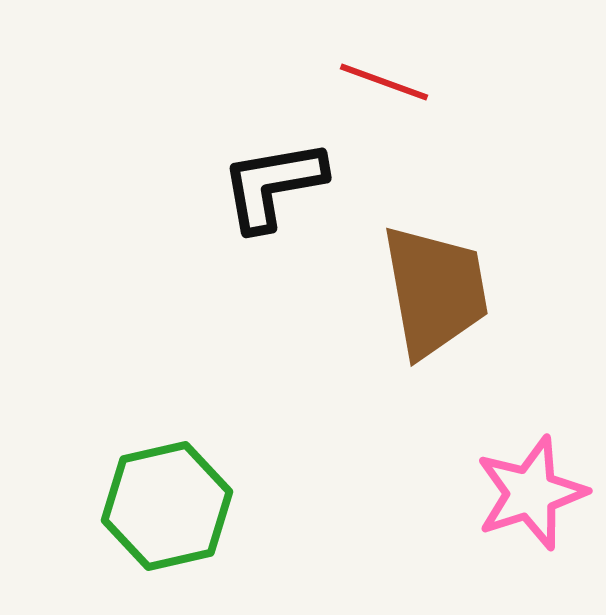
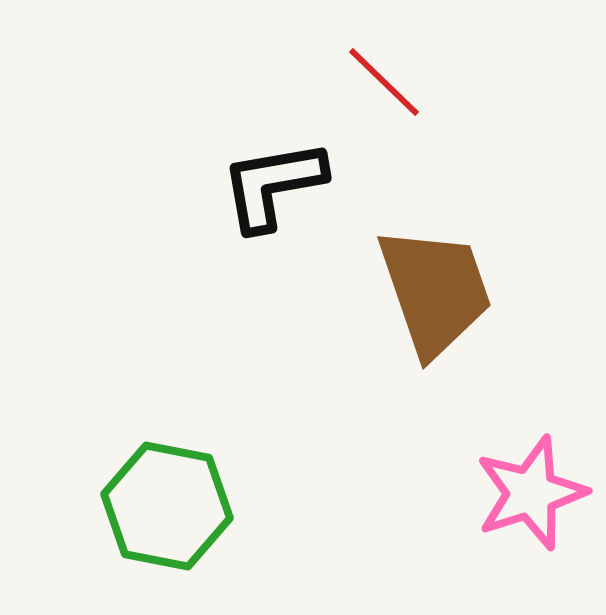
red line: rotated 24 degrees clockwise
brown trapezoid: rotated 9 degrees counterclockwise
green hexagon: rotated 24 degrees clockwise
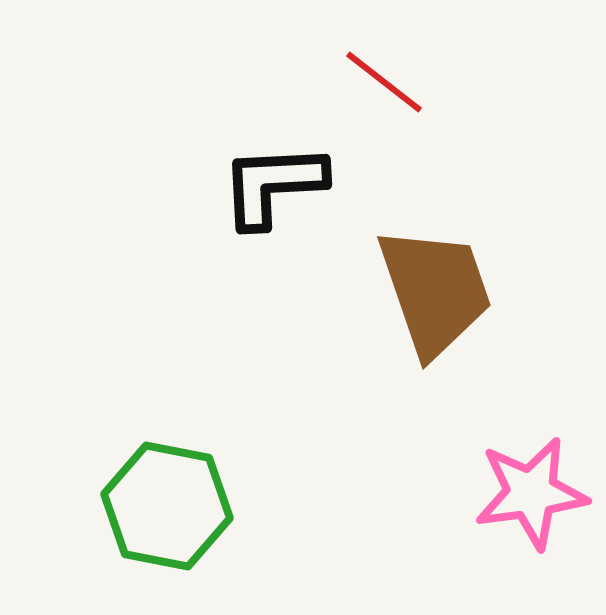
red line: rotated 6 degrees counterclockwise
black L-shape: rotated 7 degrees clockwise
pink star: rotated 10 degrees clockwise
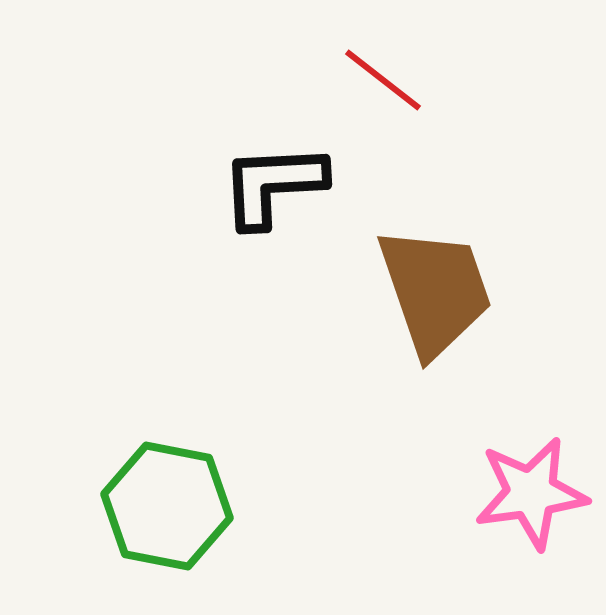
red line: moved 1 px left, 2 px up
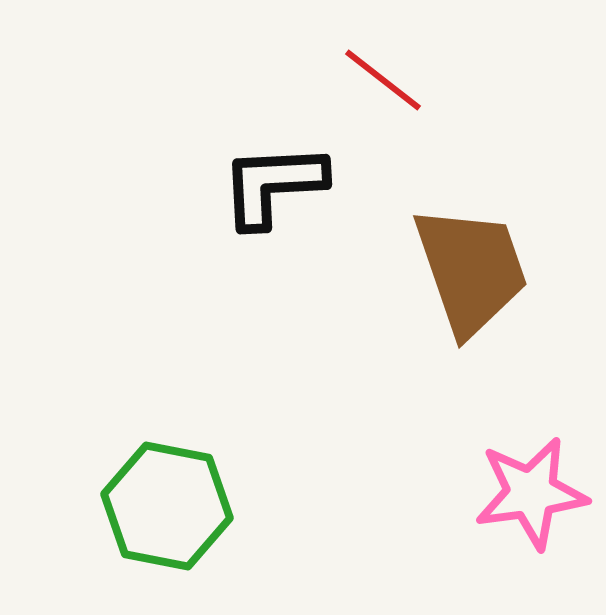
brown trapezoid: moved 36 px right, 21 px up
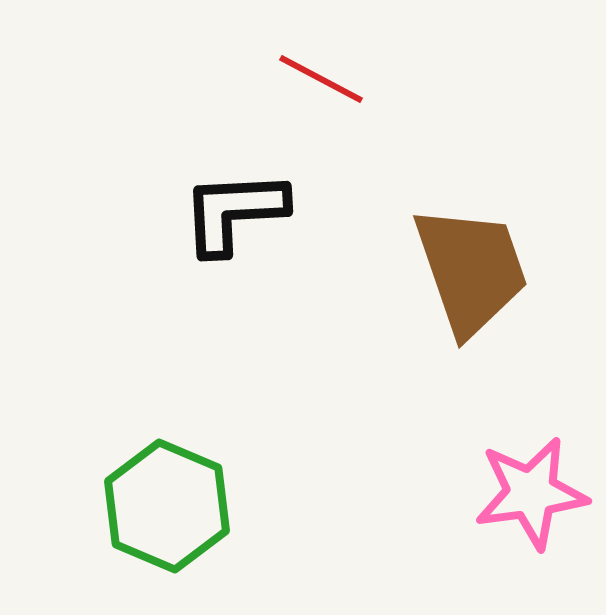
red line: moved 62 px left, 1 px up; rotated 10 degrees counterclockwise
black L-shape: moved 39 px left, 27 px down
green hexagon: rotated 12 degrees clockwise
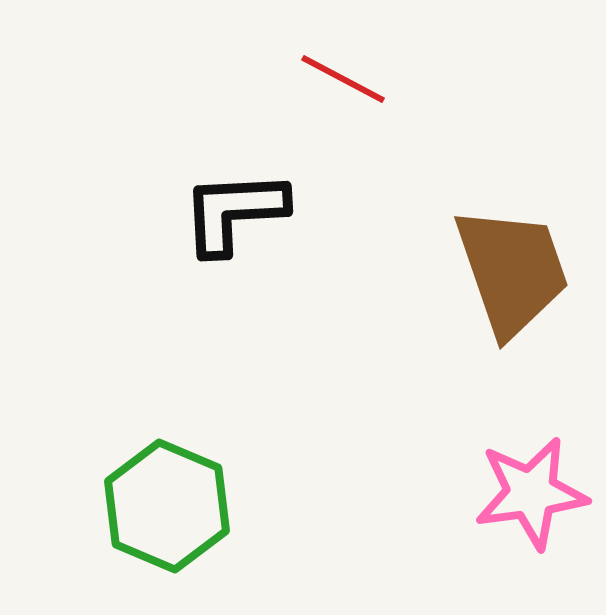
red line: moved 22 px right
brown trapezoid: moved 41 px right, 1 px down
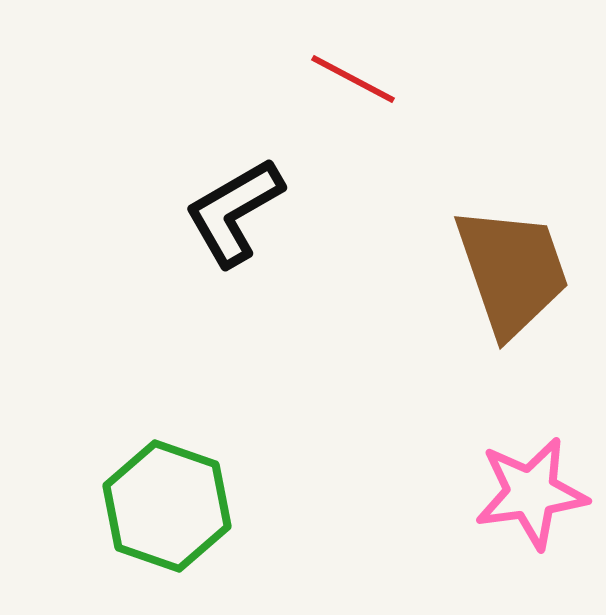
red line: moved 10 px right
black L-shape: rotated 27 degrees counterclockwise
green hexagon: rotated 4 degrees counterclockwise
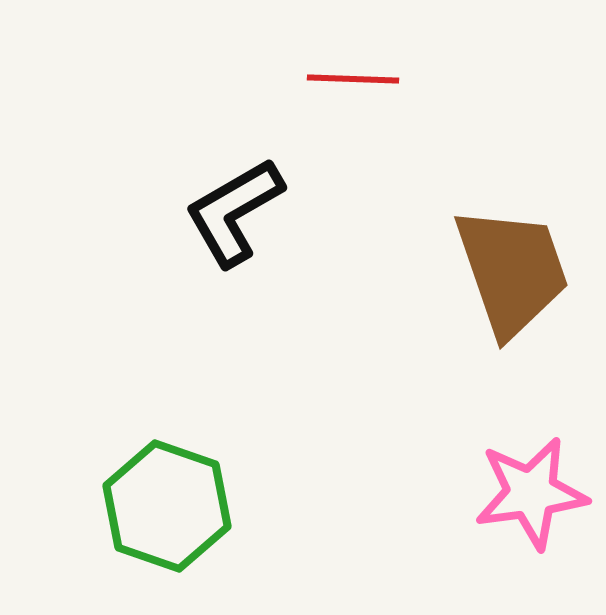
red line: rotated 26 degrees counterclockwise
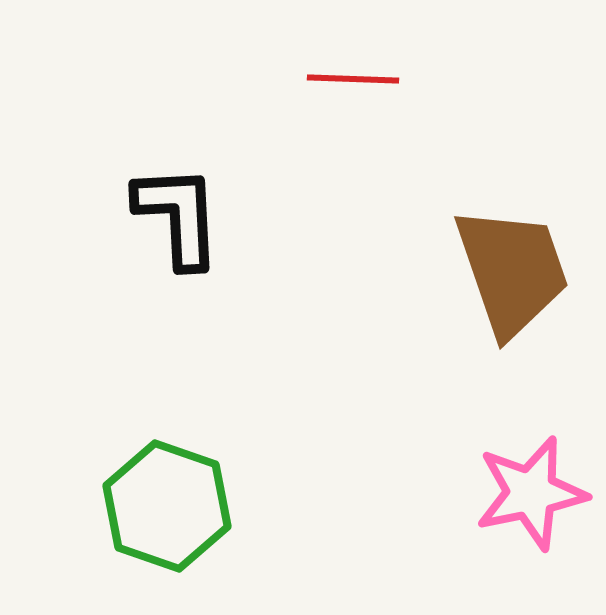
black L-shape: moved 56 px left, 4 px down; rotated 117 degrees clockwise
pink star: rotated 4 degrees counterclockwise
